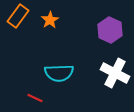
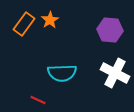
orange rectangle: moved 6 px right, 8 px down
purple hexagon: rotated 20 degrees counterclockwise
cyan semicircle: moved 3 px right
red line: moved 3 px right, 2 px down
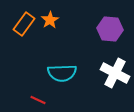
purple hexagon: moved 1 px up
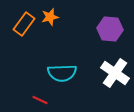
orange star: moved 3 px up; rotated 18 degrees clockwise
white cross: rotated 8 degrees clockwise
red line: moved 2 px right
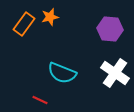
cyan semicircle: rotated 24 degrees clockwise
